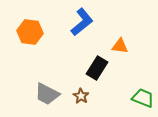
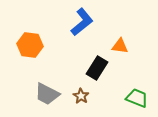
orange hexagon: moved 13 px down
green trapezoid: moved 6 px left
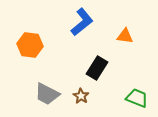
orange triangle: moved 5 px right, 10 px up
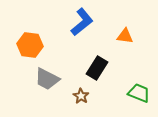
gray trapezoid: moved 15 px up
green trapezoid: moved 2 px right, 5 px up
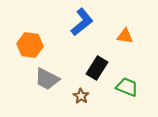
green trapezoid: moved 12 px left, 6 px up
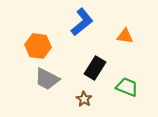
orange hexagon: moved 8 px right, 1 px down
black rectangle: moved 2 px left
brown star: moved 3 px right, 3 px down
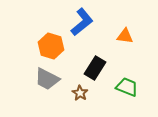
orange hexagon: moved 13 px right; rotated 10 degrees clockwise
brown star: moved 4 px left, 6 px up
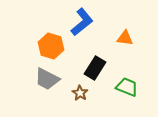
orange triangle: moved 2 px down
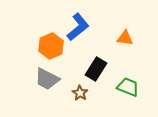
blue L-shape: moved 4 px left, 5 px down
orange hexagon: rotated 20 degrees clockwise
black rectangle: moved 1 px right, 1 px down
green trapezoid: moved 1 px right
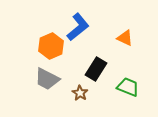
orange triangle: rotated 18 degrees clockwise
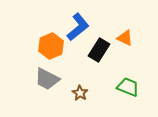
black rectangle: moved 3 px right, 19 px up
